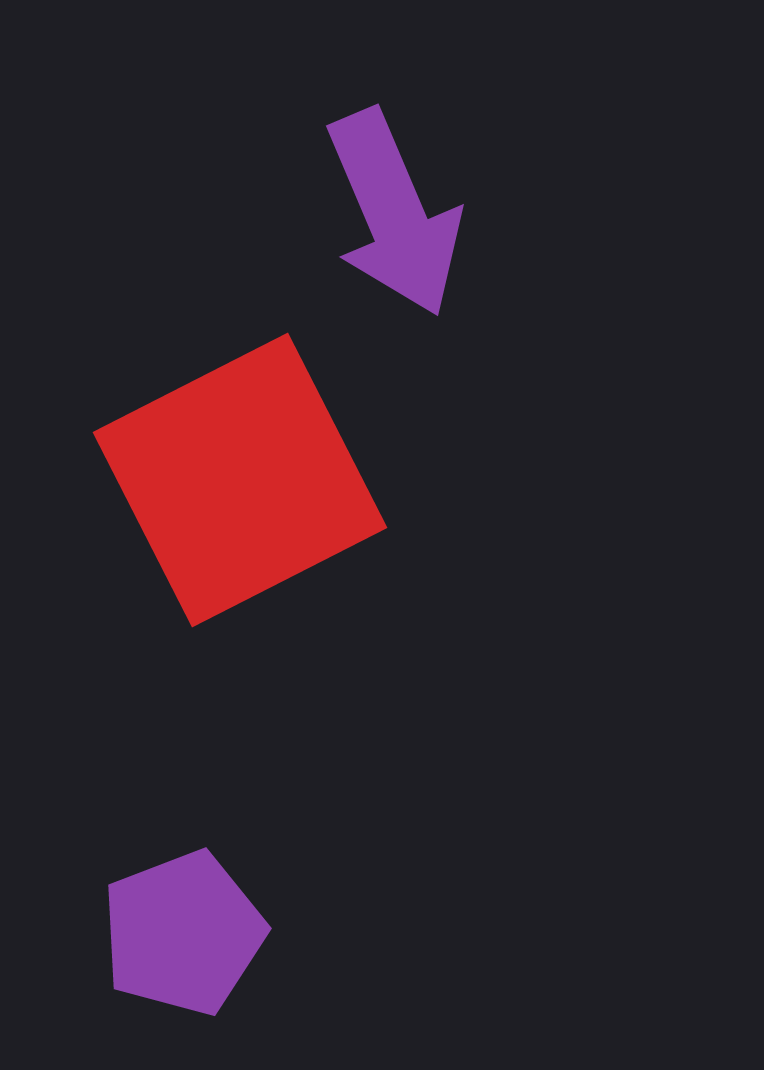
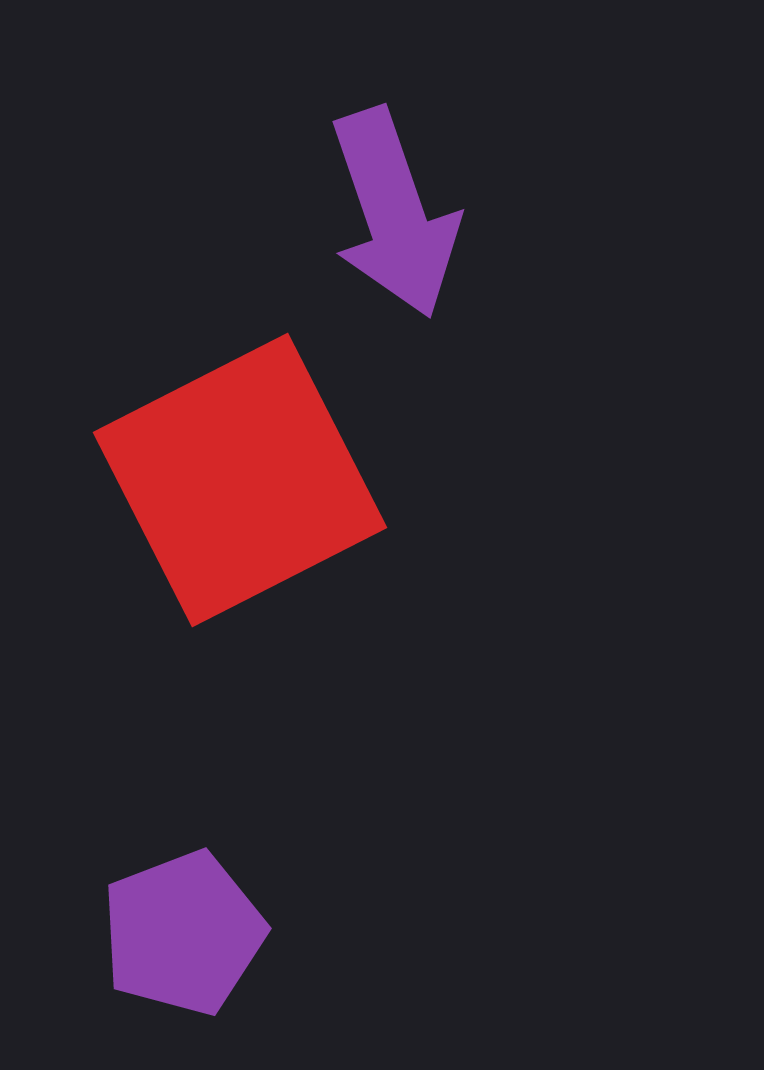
purple arrow: rotated 4 degrees clockwise
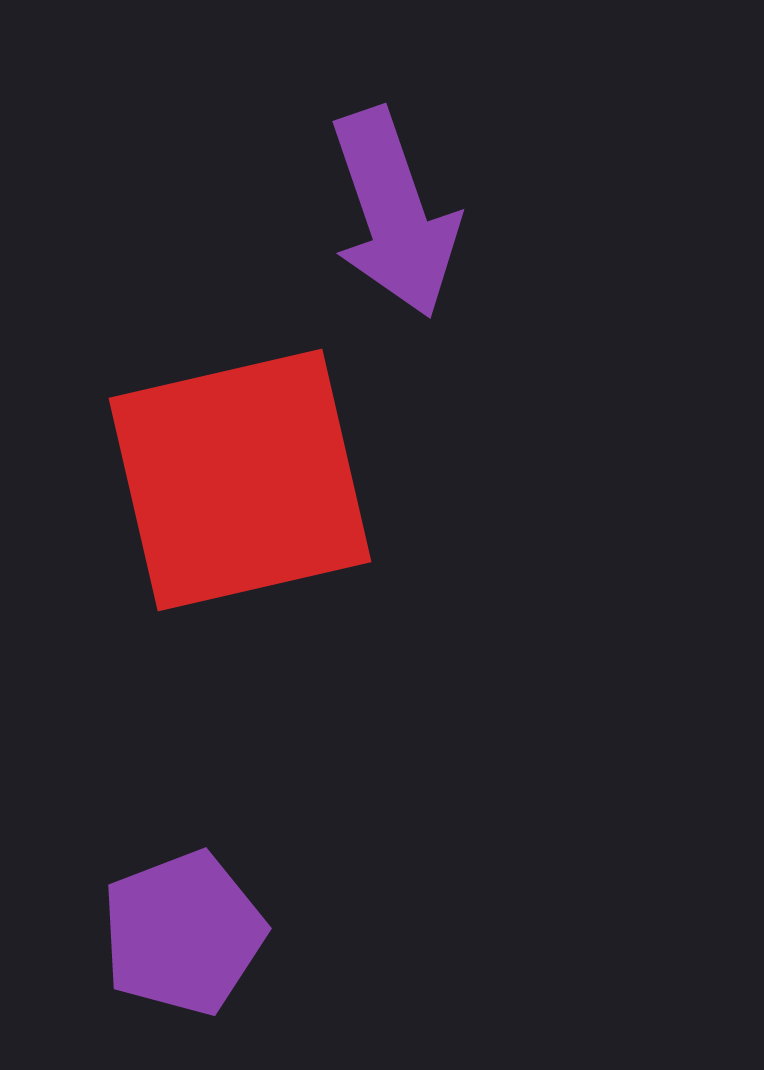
red square: rotated 14 degrees clockwise
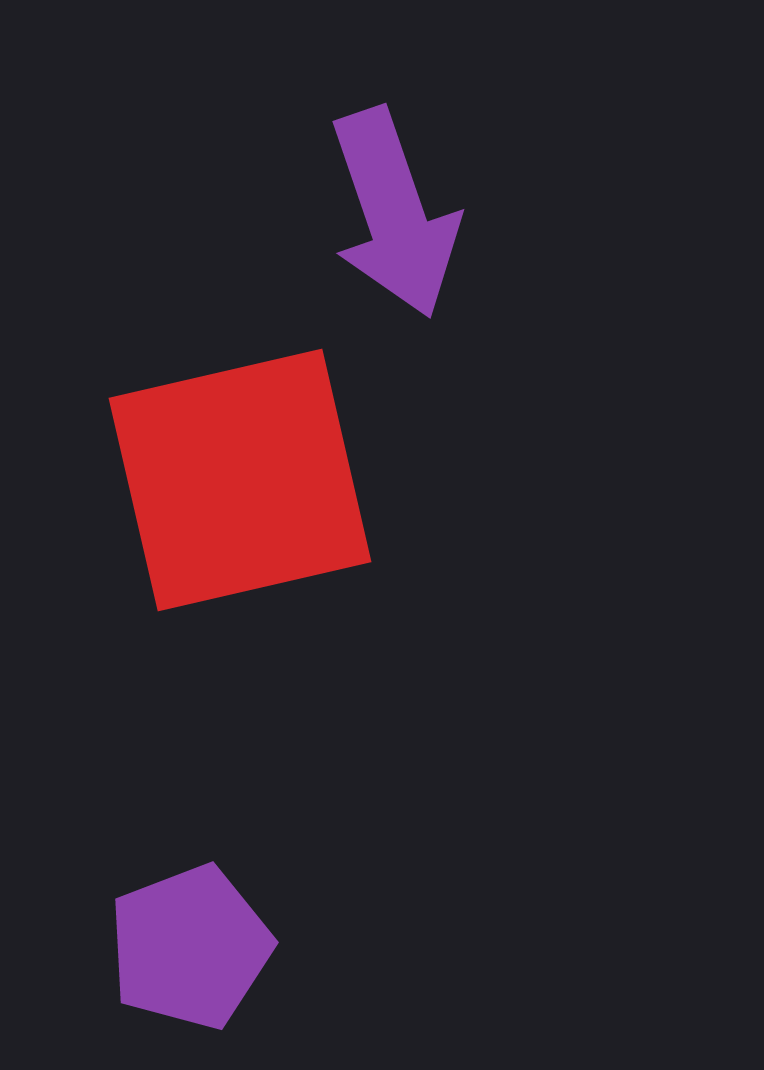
purple pentagon: moved 7 px right, 14 px down
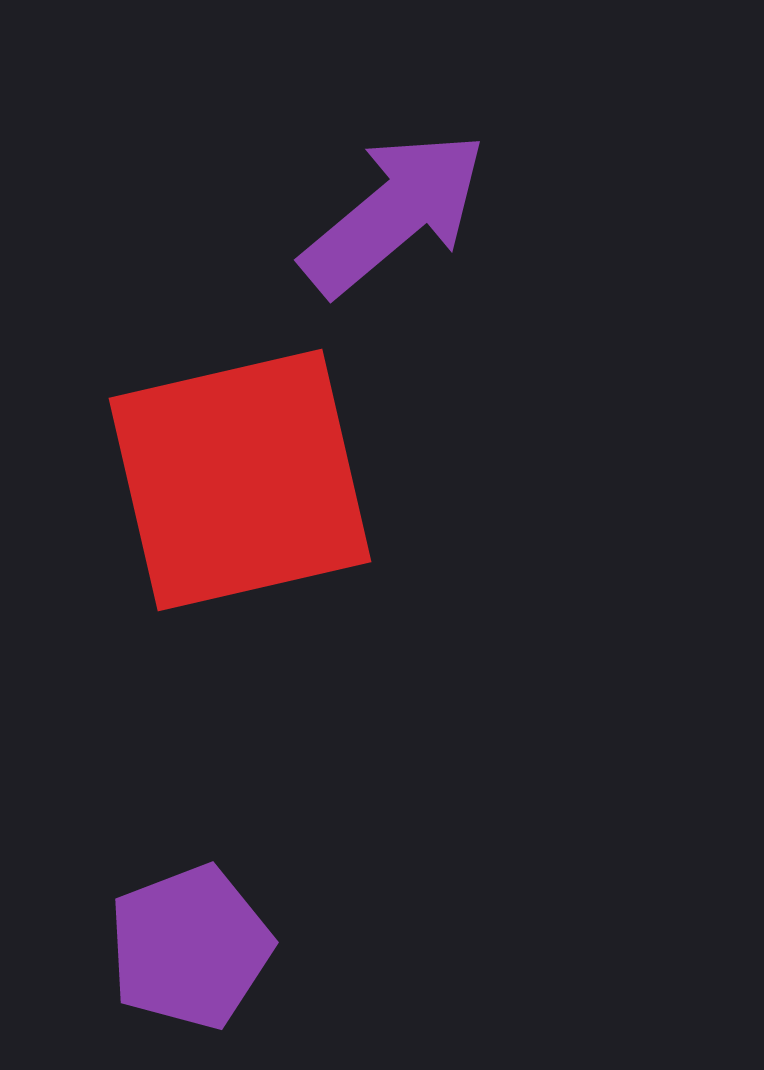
purple arrow: rotated 111 degrees counterclockwise
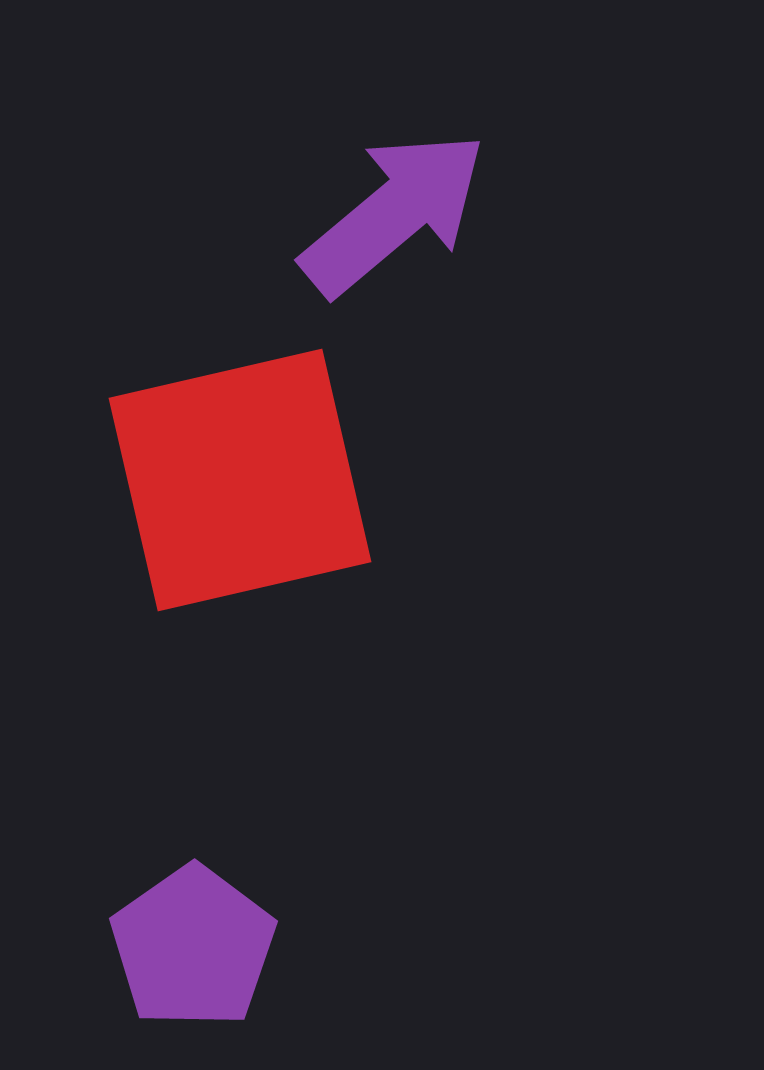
purple pentagon: moved 3 px right; rotated 14 degrees counterclockwise
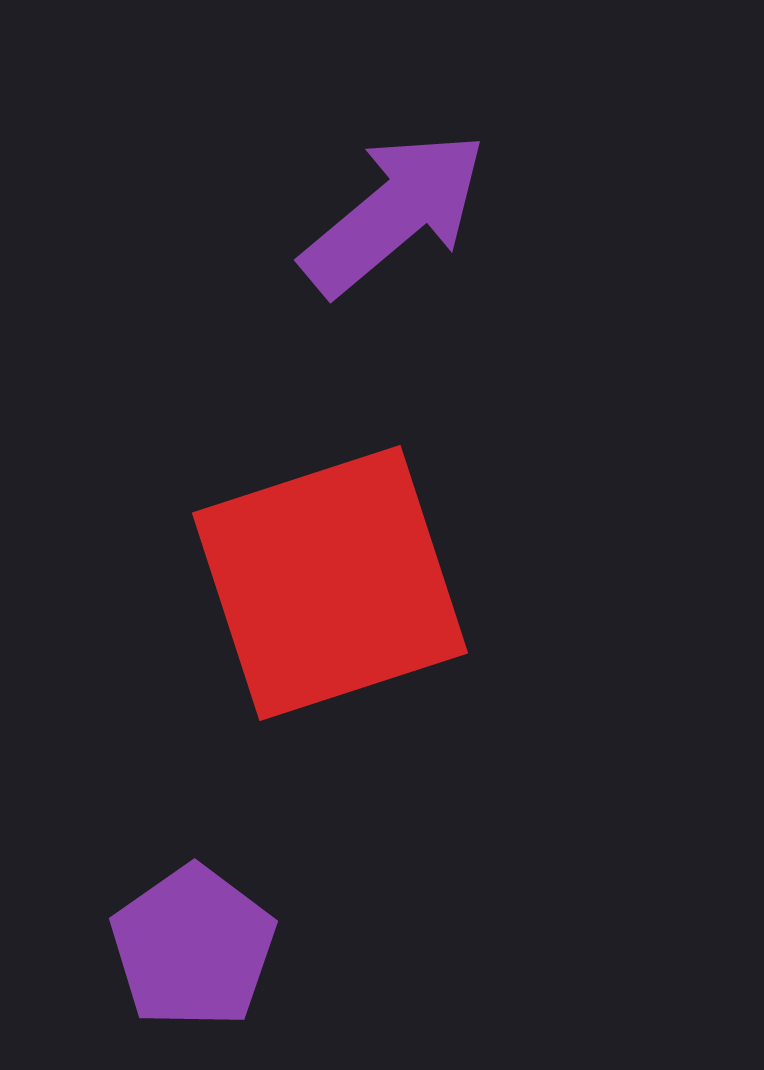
red square: moved 90 px right, 103 px down; rotated 5 degrees counterclockwise
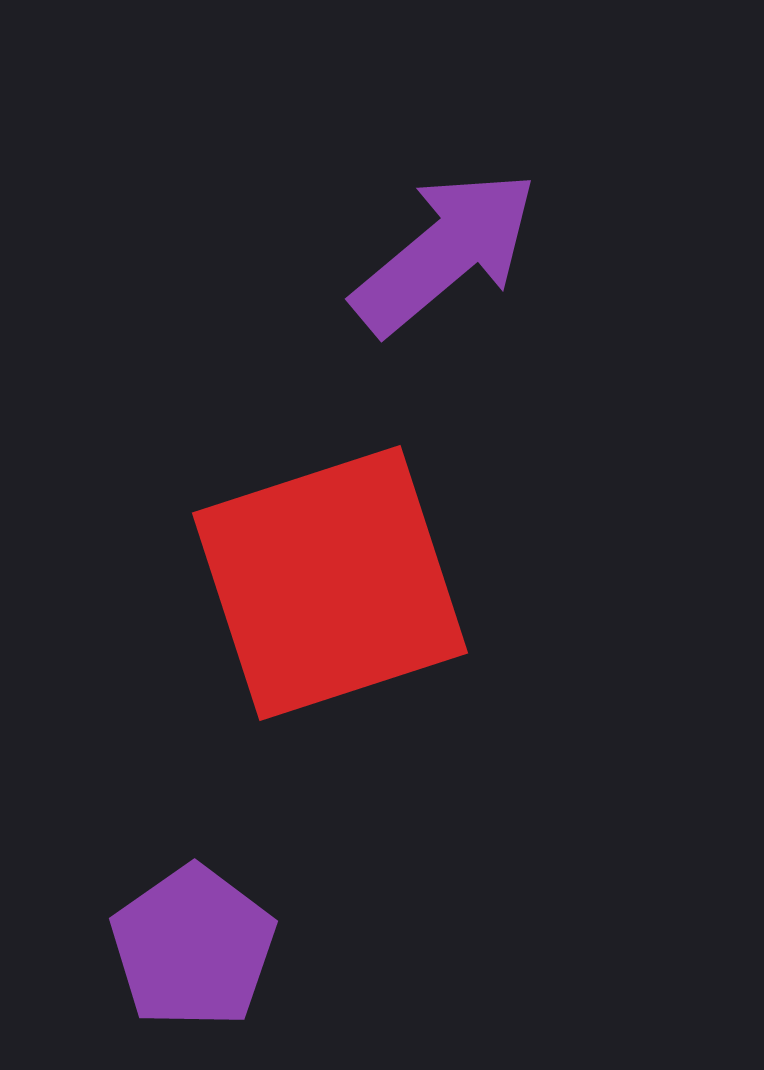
purple arrow: moved 51 px right, 39 px down
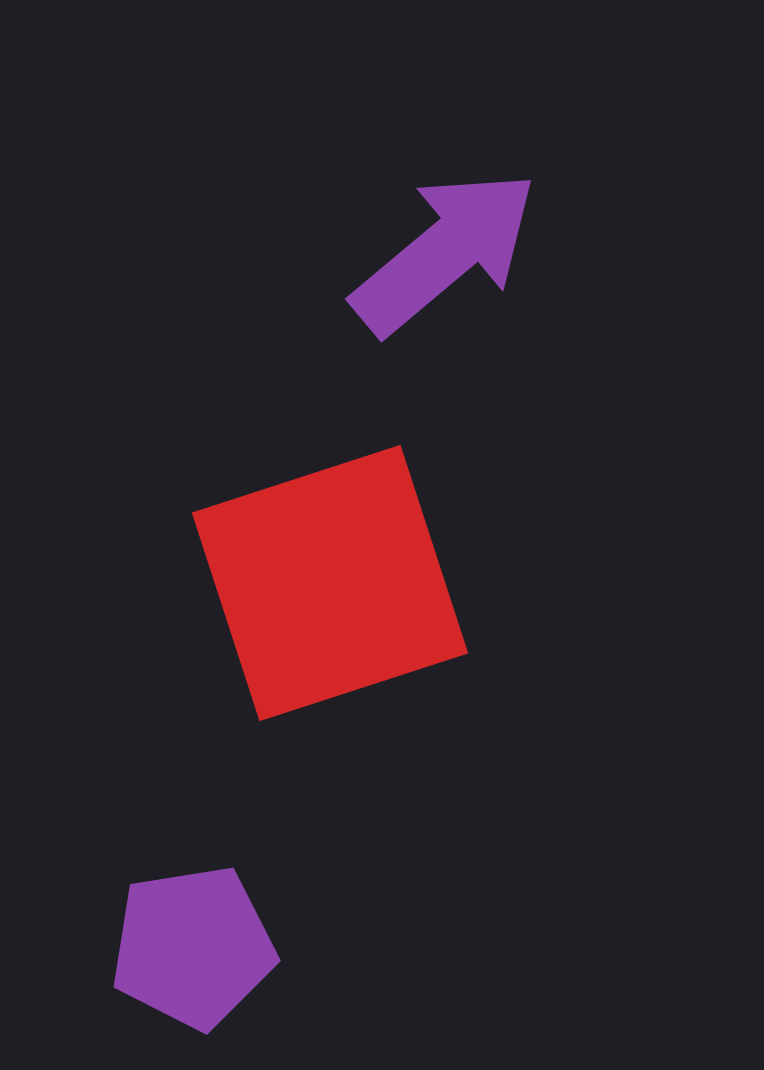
purple pentagon: rotated 26 degrees clockwise
